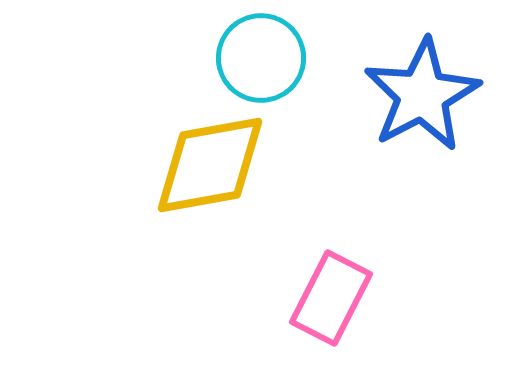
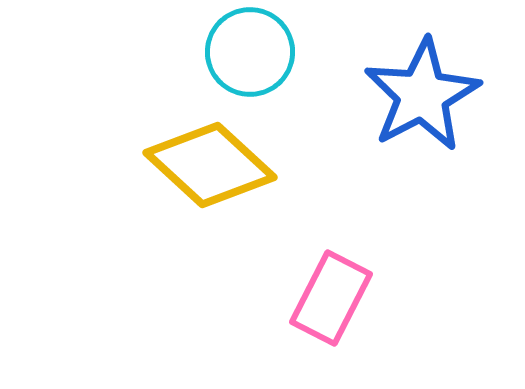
cyan circle: moved 11 px left, 6 px up
yellow diamond: rotated 53 degrees clockwise
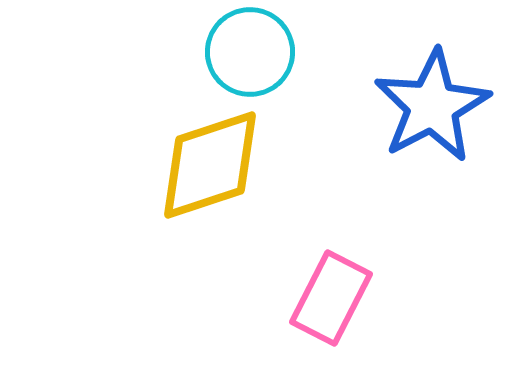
blue star: moved 10 px right, 11 px down
yellow diamond: rotated 61 degrees counterclockwise
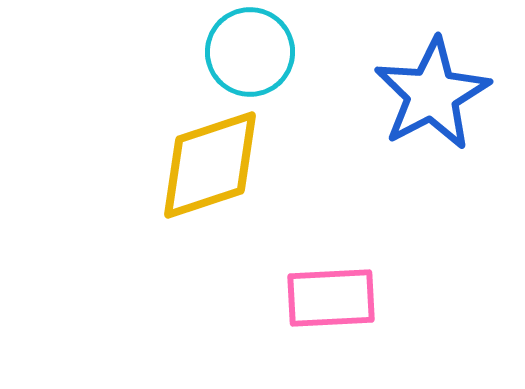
blue star: moved 12 px up
pink rectangle: rotated 60 degrees clockwise
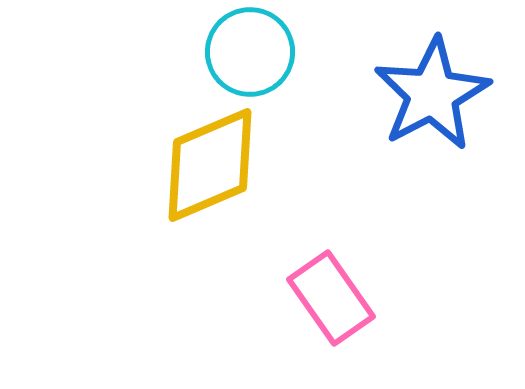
yellow diamond: rotated 5 degrees counterclockwise
pink rectangle: rotated 58 degrees clockwise
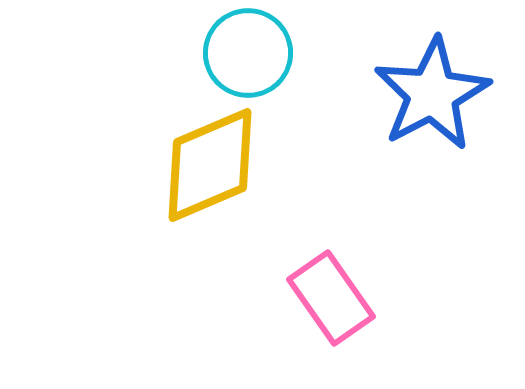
cyan circle: moved 2 px left, 1 px down
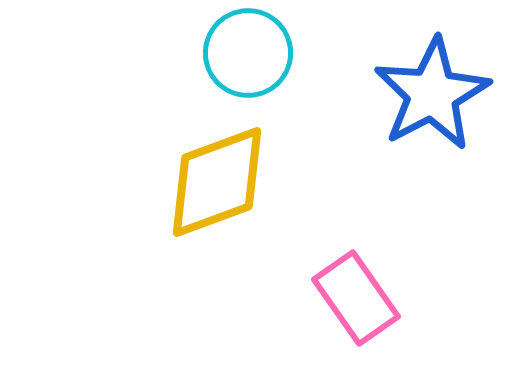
yellow diamond: moved 7 px right, 17 px down; rotated 3 degrees clockwise
pink rectangle: moved 25 px right
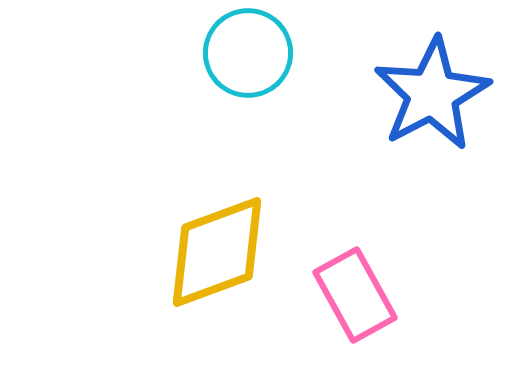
yellow diamond: moved 70 px down
pink rectangle: moved 1 px left, 3 px up; rotated 6 degrees clockwise
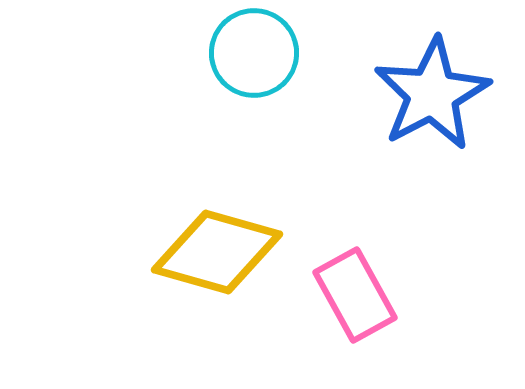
cyan circle: moved 6 px right
yellow diamond: rotated 36 degrees clockwise
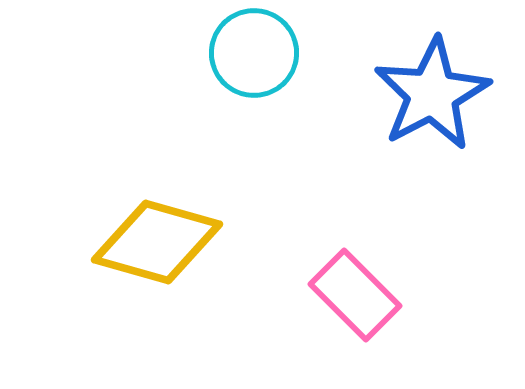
yellow diamond: moved 60 px left, 10 px up
pink rectangle: rotated 16 degrees counterclockwise
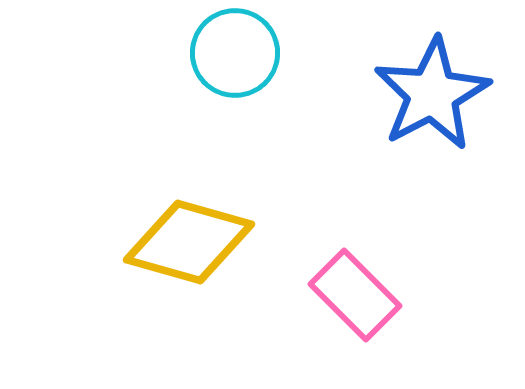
cyan circle: moved 19 px left
yellow diamond: moved 32 px right
